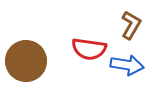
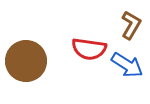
blue arrow: rotated 24 degrees clockwise
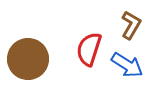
red semicircle: rotated 100 degrees clockwise
brown circle: moved 2 px right, 2 px up
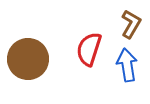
brown L-shape: moved 1 px up
blue arrow: rotated 132 degrees counterclockwise
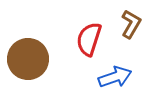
red semicircle: moved 10 px up
blue arrow: moved 12 px left, 12 px down; rotated 80 degrees clockwise
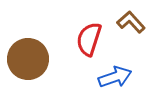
brown L-shape: moved 2 px up; rotated 72 degrees counterclockwise
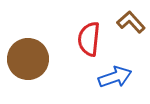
red semicircle: rotated 12 degrees counterclockwise
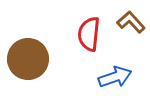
red semicircle: moved 5 px up
